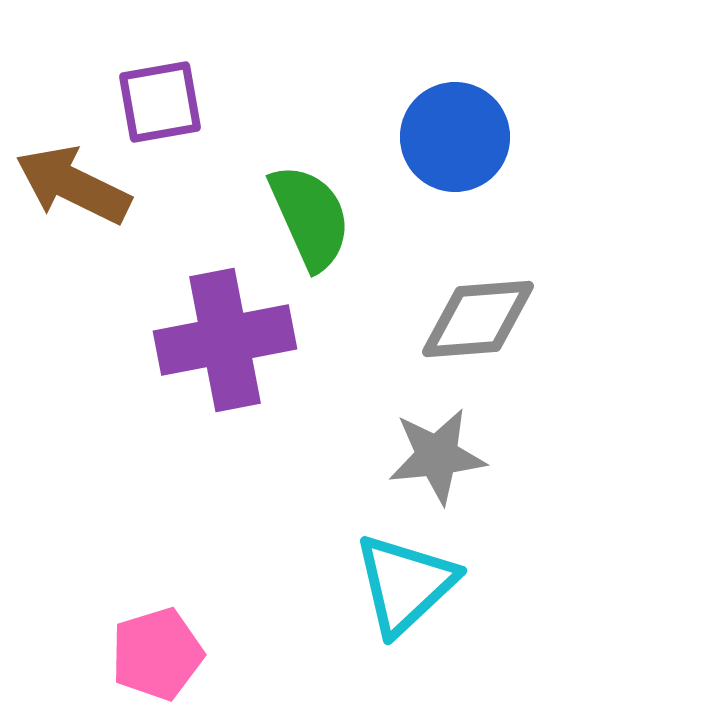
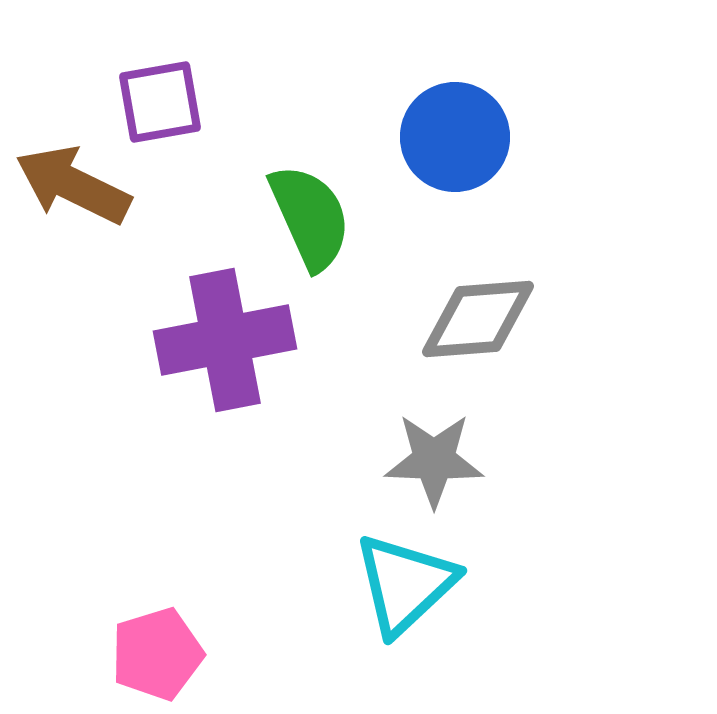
gray star: moved 3 px left, 4 px down; rotated 8 degrees clockwise
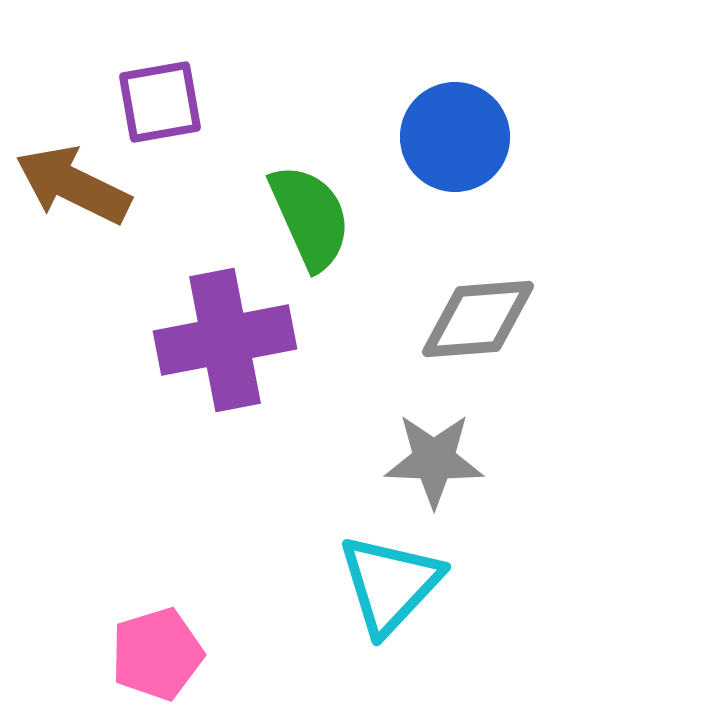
cyan triangle: moved 15 px left; rotated 4 degrees counterclockwise
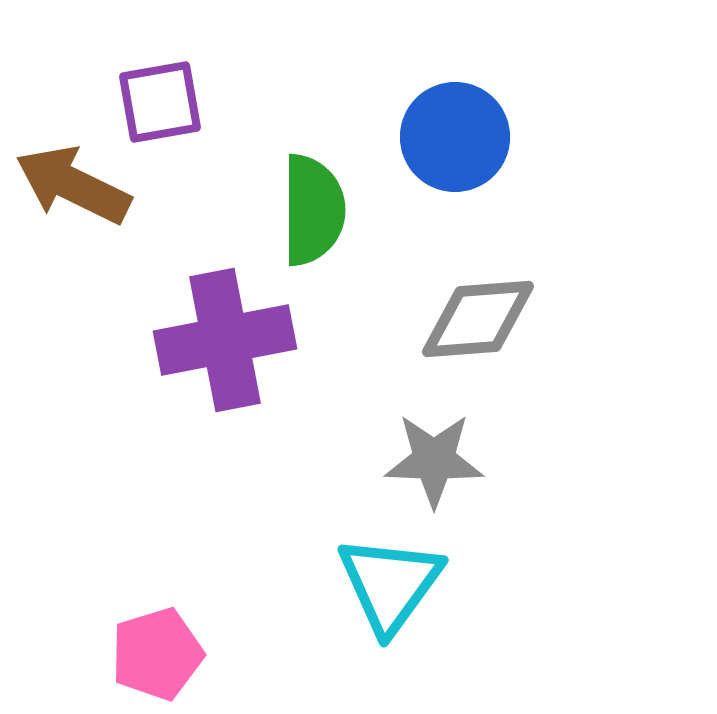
green semicircle: moved 3 px right, 7 px up; rotated 24 degrees clockwise
cyan triangle: rotated 7 degrees counterclockwise
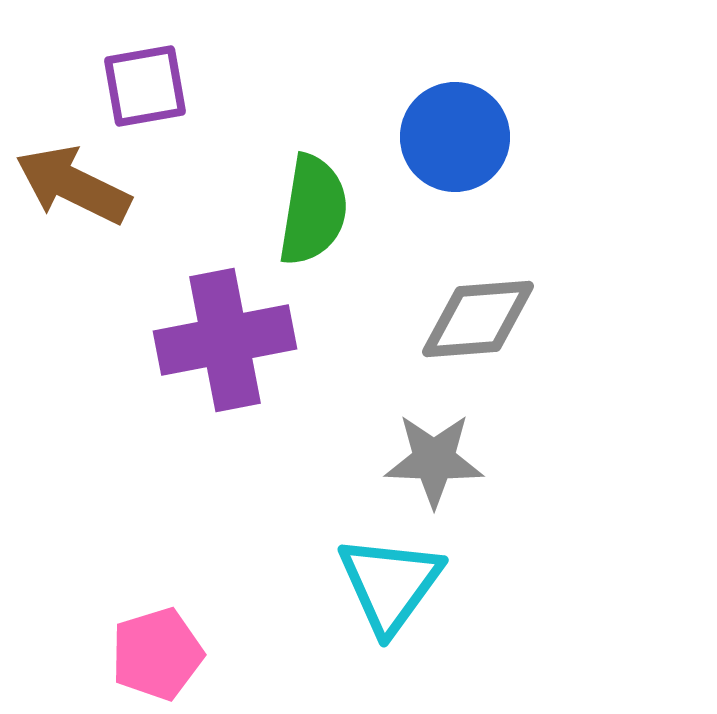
purple square: moved 15 px left, 16 px up
green semicircle: rotated 9 degrees clockwise
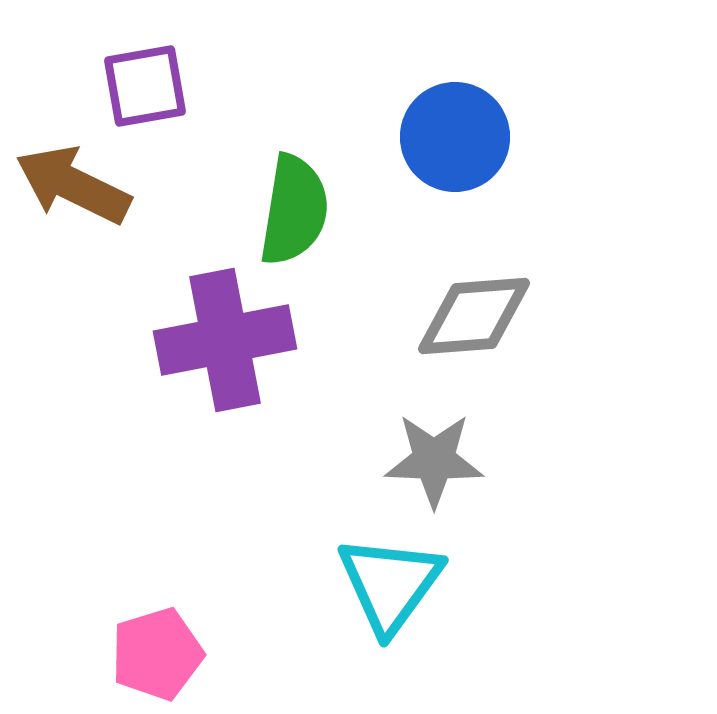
green semicircle: moved 19 px left
gray diamond: moved 4 px left, 3 px up
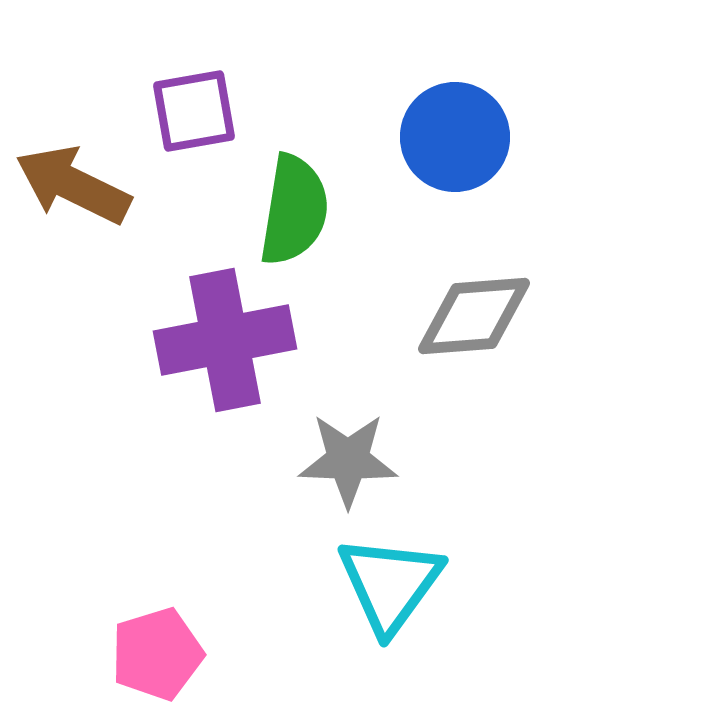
purple square: moved 49 px right, 25 px down
gray star: moved 86 px left
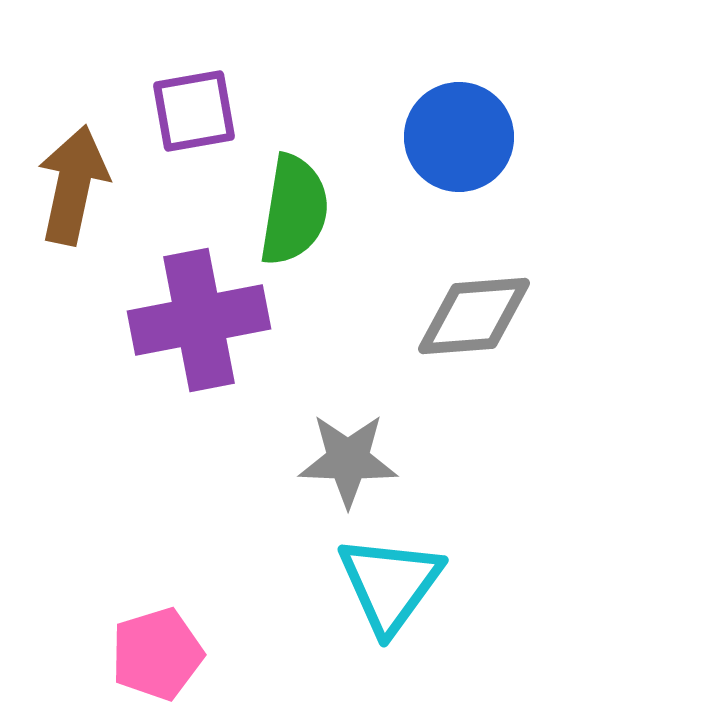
blue circle: moved 4 px right
brown arrow: rotated 76 degrees clockwise
purple cross: moved 26 px left, 20 px up
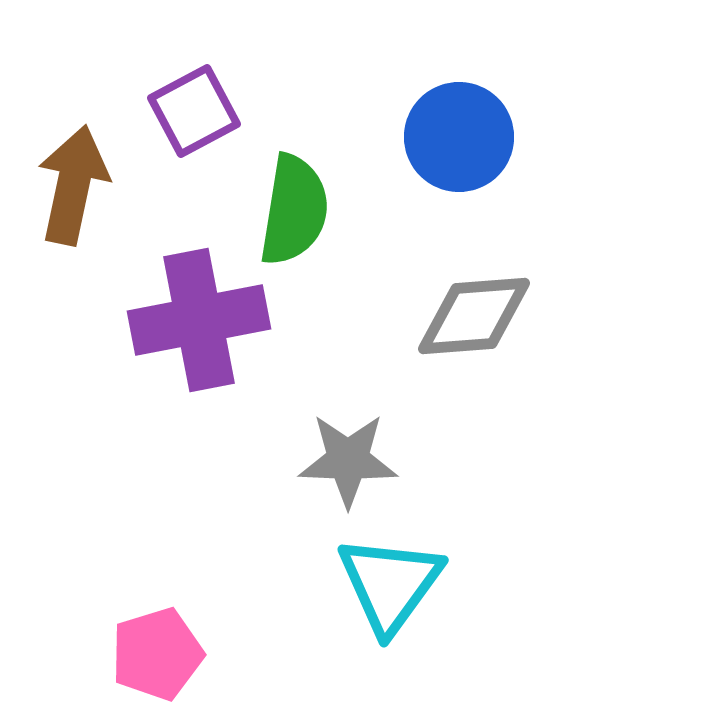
purple square: rotated 18 degrees counterclockwise
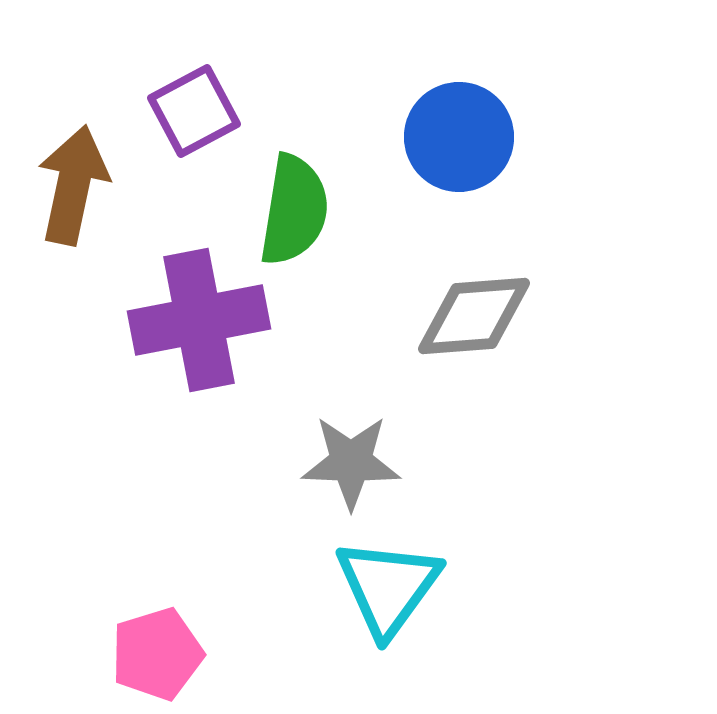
gray star: moved 3 px right, 2 px down
cyan triangle: moved 2 px left, 3 px down
